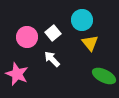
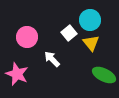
cyan circle: moved 8 px right
white square: moved 16 px right
yellow triangle: moved 1 px right
green ellipse: moved 1 px up
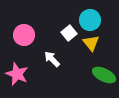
pink circle: moved 3 px left, 2 px up
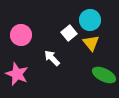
pink circle: moved 3 px left
white arrow: moved 1 px up
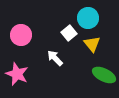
cyan circle: moved 2 px left, 2 px up
yellow triangle: moved 1 px right, 1 px down
white arrow: moved 3 px right
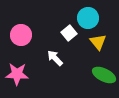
yellow triangle: moved 6 px right, 2 px up
pink star: rotated 20 degrees counterclockwise
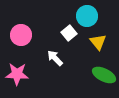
cyan circle: moved 1 px left, 2 px up
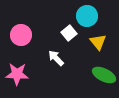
white arrow: moved 1 px right
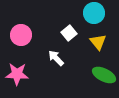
cyan circle: moved 7 px right, 3 px up
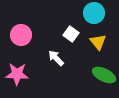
white square: moved 2 px right, 1 px down; rotated 14 degrees counterclockwise
